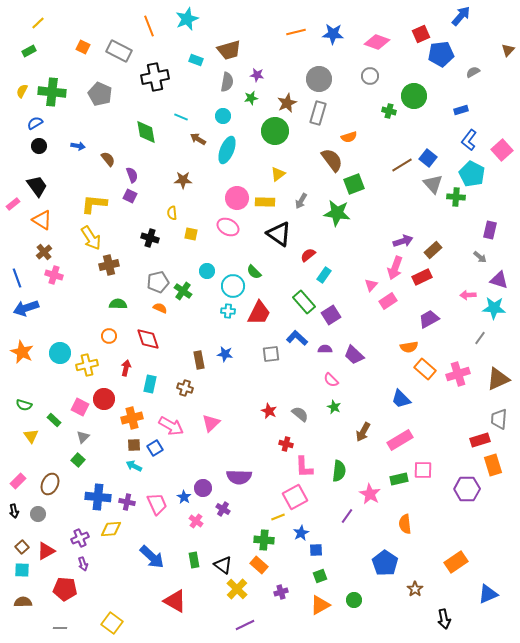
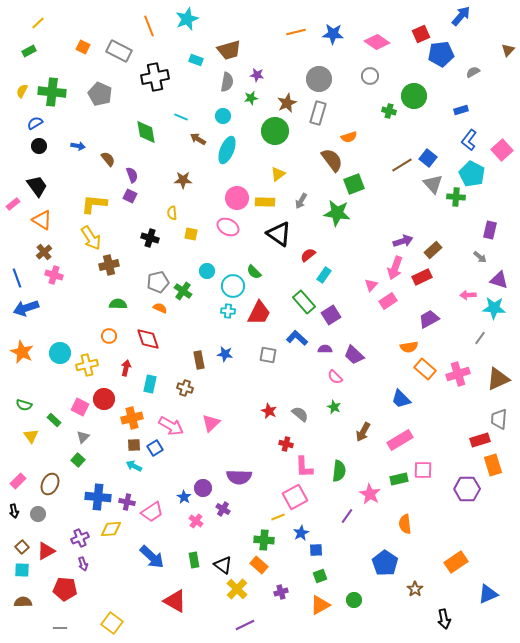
pink diamond at (377, 42): rotated 15 degrees clockwise
gray square at (271, 354): moved 3 px left, 1 px down; rotated 18 degrees clockwise
pink semicircle at (331, 380): moved 4 px right, 3 px up
pink trapezoid at (157, 504): moved 5 px left, 8 px down; rotated 80 degrees clockwise
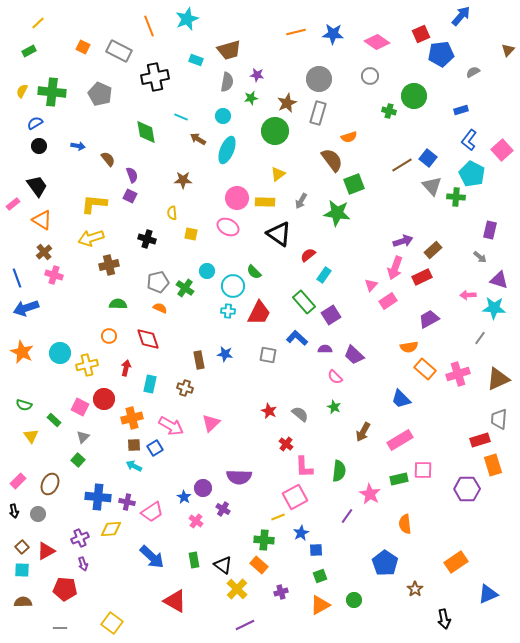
gray triangle at (433, 184): moved 1 px left, 2 px down
yellow arrow at (91, 238): rotated 105 degrees clockwise
black cross at (150, 238): moved 3 px left, 1 px down
green cross at (183, 291): moved 2 px right, 3 px up
red cross at (286, 444): rotated 24 degrees clockwise
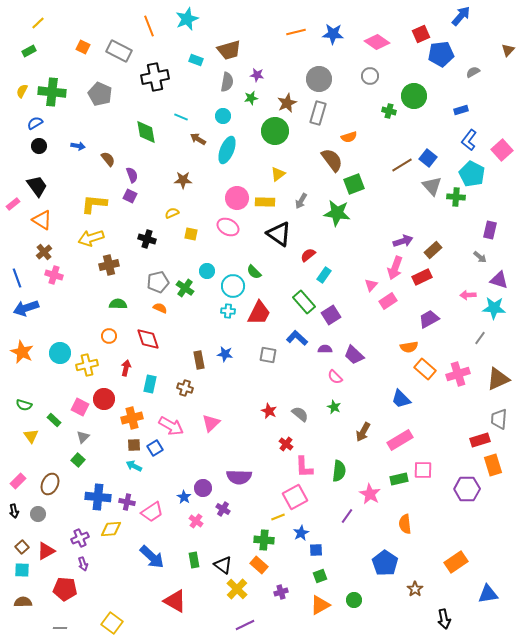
yellow semicircle at (172, 213): rotated 72 degrees clockwise
blue triangle at (488, 594): rotated 15 degrees clockwise
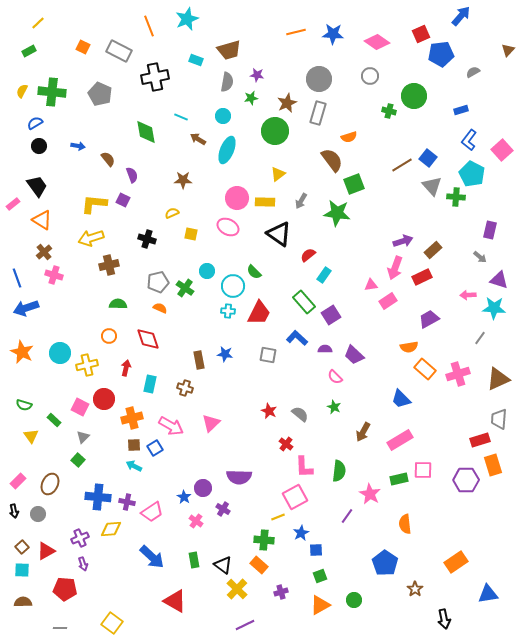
purple square at (130, 196): moved 7 px left, 4 px down
pink triangle at (371, 285): rotated 40 degrees clockwise
purple hexagon at (467, 489): moved 1 px left, 9 px up
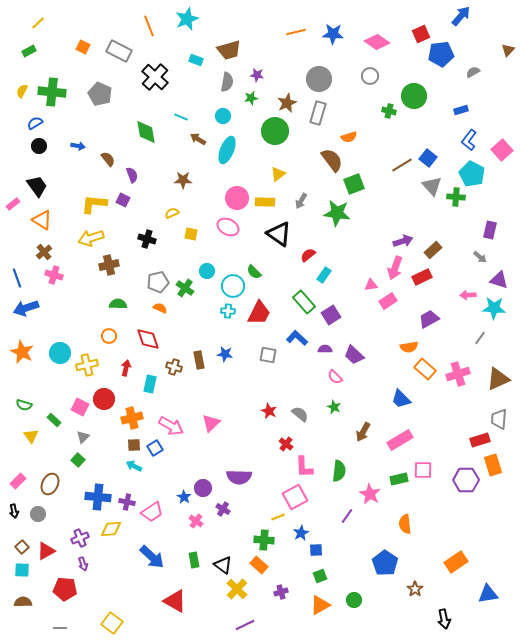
black cross at (155, 77): rotated 36 degrees counterclockwise
brown cross at (185, 388): moved 11 px left, 21 px up
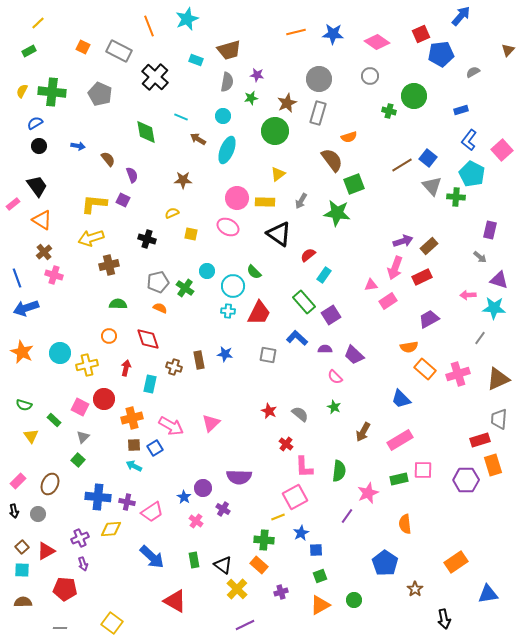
brown rectangle at (433, 250): moved 4 px left, 4 px up
pink star at (370, 494): moved 2 px left, 1 px up; rotated 20 degrees clockwise
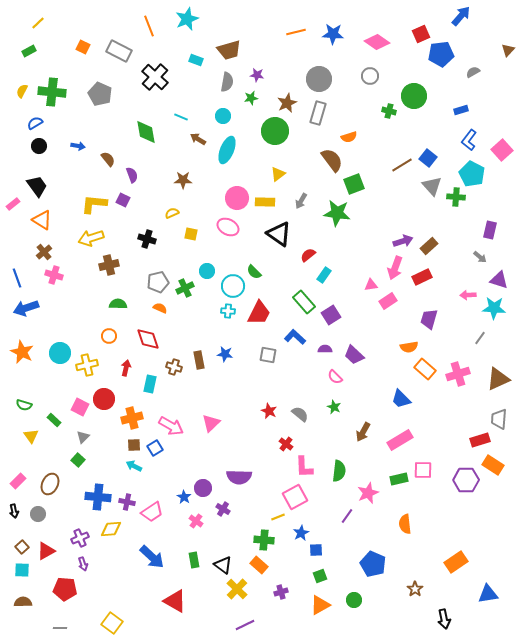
green cross at (185, 288): rotated 30 degrees clockwise
purple trapezoid at (429, 319): rotated 45 degrees counterclockwise
blue L-shape at (297, 338): moved 2 px left, 1 px up
orange rectangle at (493, 465): rotated 40 degrees counterclockwise
blue pentagon at (385, 563): moved 12 px left, 1 px down; rotated 10 degrees counterclockwise
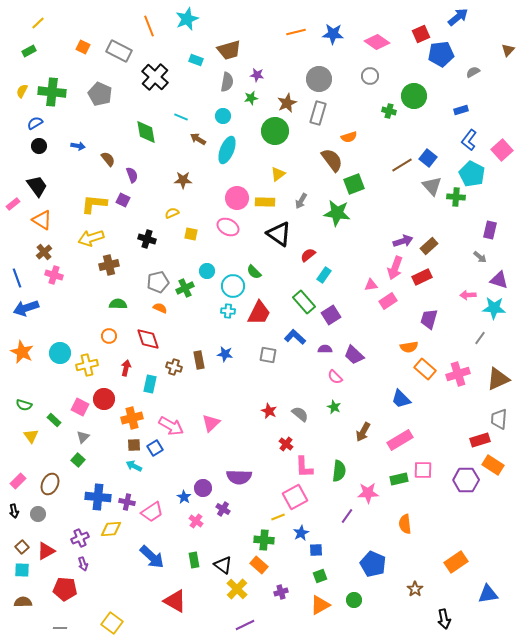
blue arrow at (461, 16): moved 3 px left, 1 px down; rotated 10 degrees clockwise
pink star at (368, 493): rotated 20 degrees clockwise
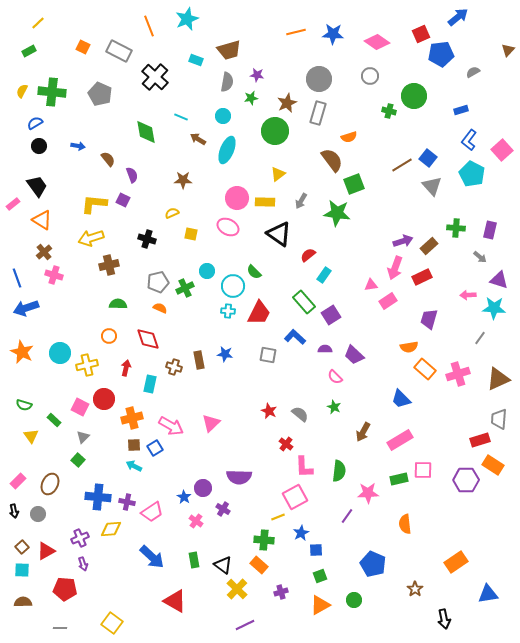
green cross at (456, 197): moved 31 px down
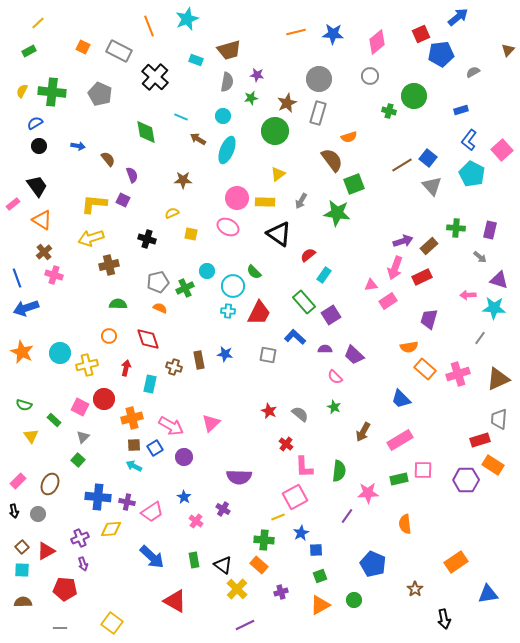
pink diamond at (377, 42): rotated 75 degrees counterclockwise
purple circle at (203, 488): moved 19 px left, 31 px up
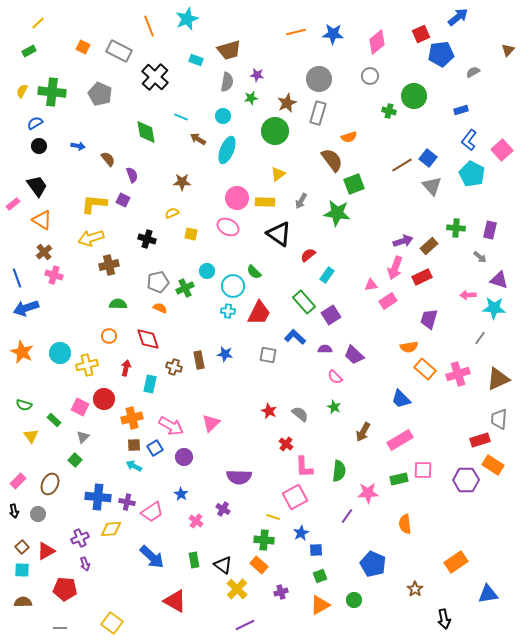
brown star at (183, 180): moved 1 px left, 2 px down
cyan rectangle at (324, 275): moved 3 px right
green square at (78, 460): moved 3 px left
blue star at (184, 497): moved 3 px left, 3 px up
yellow line at (278, 517): moved 5 px left; rotated 40 degrees clockwise
purple arrow at (83, 564): moved 2 px right
